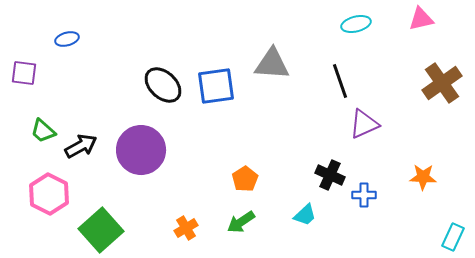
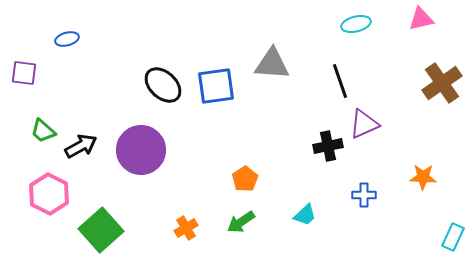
black cross: moved 2 px left, 29 px up; rotated 36 degrees counterclockwise
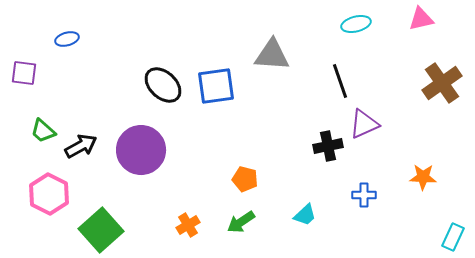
gray triangle: moved 9 px up
orange pentagon: rotated 25 degrees counterclockwise
orange cross: moved 2 px right, 3 px up
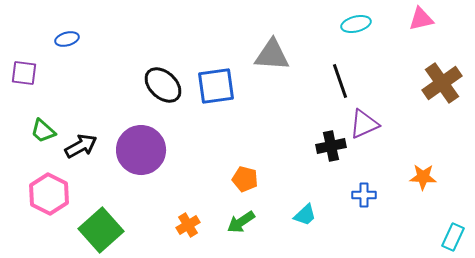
black cross: moved 3 px right
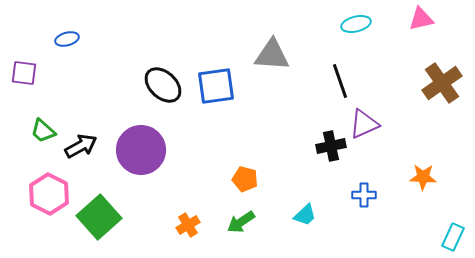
green square: moved 2 px left, 13 px up
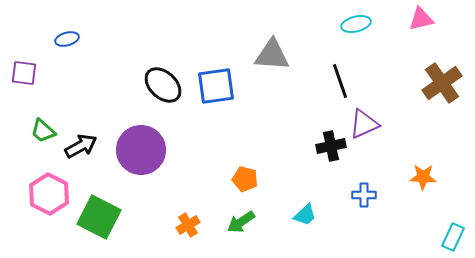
green square: rotated 21 degrees counterclockwise
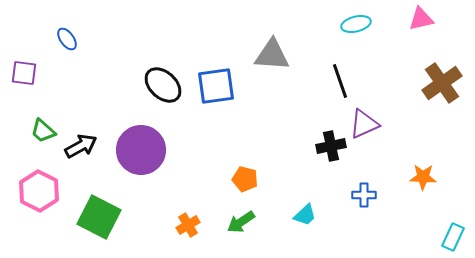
blue ellipse: rotated 70 degrees clockwise
pink hexagon: moved 10 px left, 3 px up
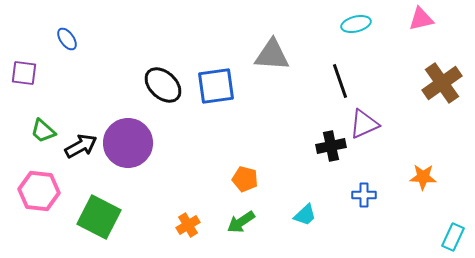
purple circle: moved 13 px left, 7 px up
pink hexagon: rotated 21 degrees counterclockwise
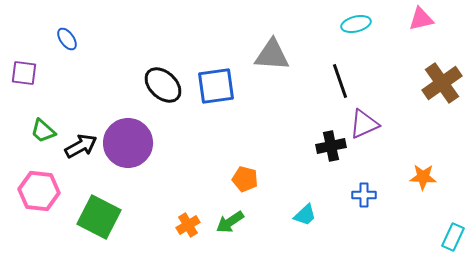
green arrow: moved 11 px left
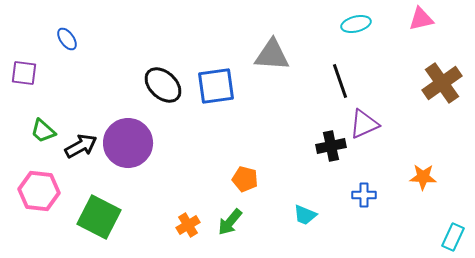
cyan trapezoid: rotated 65 degrees clockwise
green arrow: rotated 16 degrees counterclockwise
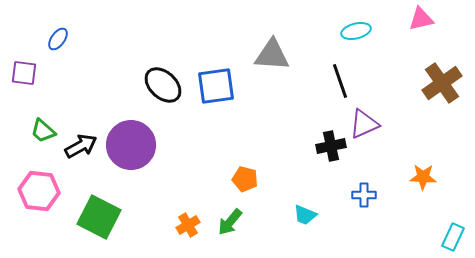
cyan ellipse: moved 7 px down
blue ellipse: moved 9 px left; rotated 70 degrees clockwise
purple circle: moved 3 px right, 2 px down
